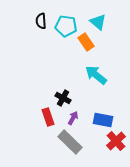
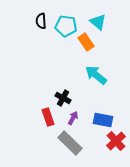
gray rectangle: moved 1 px down
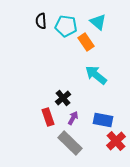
black cross: rotated 21 degrees clockwise
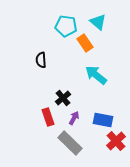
black semicircle: moved 39 px down
orange rectangle: moved 1 px left, 1 px down
purple arrow: moved 1 px right
